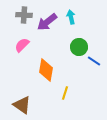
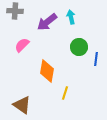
gray cross: moved 9 px left, 4 px up
blue line: moved 2 px right, 2 px up; rotated 64 degrees clockwise
orange diamond: moved 1 px right, 1 px down
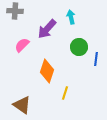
purple arrow: moved 7 px down; rotated 10 degrees counterclockwise
orange diamond: rotated 10 degrees clockwise
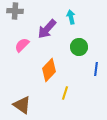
blue line: moved 10 px down
orange diamond: moved 2 px right, 1 px up; rotated 25 degrees clockwise
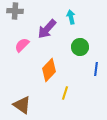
green circle: moved 1 px right
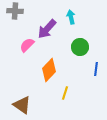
pink semicircle: moved 5 px right
